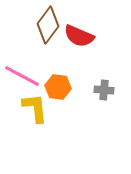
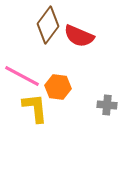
gray cross: moved 3 px right, 15 px down
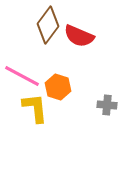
orange hexagon: rotated 10 degrees clockwise
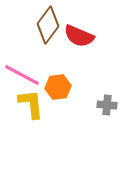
pink line: moved 1 px up
orange hexagon: rotated 25 degrees counterclockwise
yellow L-shape: moved 4 px left, 4 px up
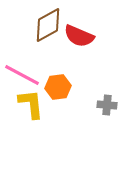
brown diamond: rotated 24 degrees clockwise
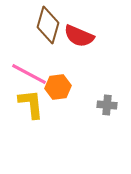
brown diamond: rotated 45 degrees counterclockwise
pink line: moved 7 px right, 1 px up
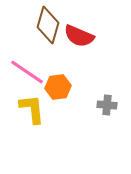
pink line: moved 2 px left, 2 px up; rotated 6 degrees clockwise
yellow L-shape: moved 1 px right, 5 px down
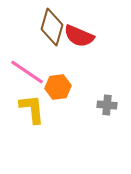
brown diamond: moved 4 px right, 2 px down
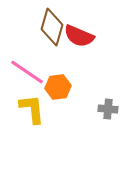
gray cross: moved 1 px right, 4 px down
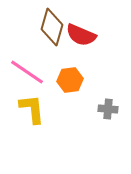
red semicircle: moved 2 px right, 1 px up
orange hexagon: moved 12 px right, 7 px up
